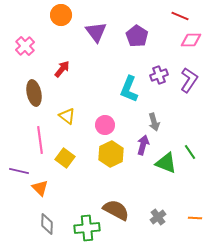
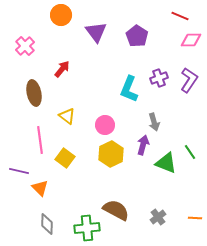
purple cross: moved 3 px down
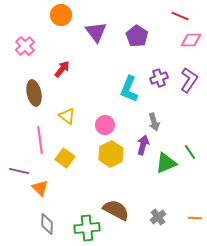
green triangle: rotated 45 degrees counterclockwise
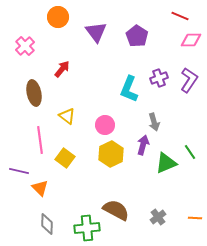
orange circle: moved 3 px left, 2 px down
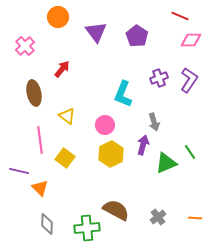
cyan L-shape: moved 6 px left, 5 px down
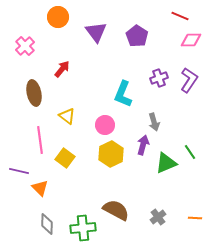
green cross: moved 4 px left
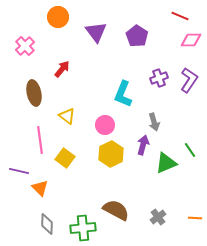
green line: moved 2 px up
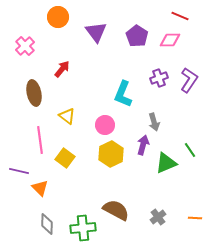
pink diamond: moved 21 px left
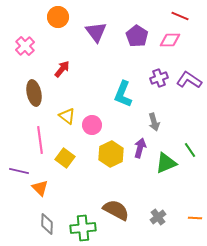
purple L-shape: rotated 90 degrees counterclockwise
pink circle: moved 13 px left
purple arrow: moved 3 px left, 3 px down
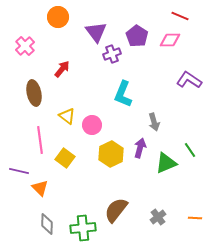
purple cross: moved 47 px left, 24 px up
brown semicircle: rotated 80 degrees counterclockwise
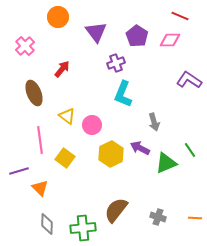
purple cross: moved 4 px right, 9 px down
brown ellipse: rotated 10 degrees counterclockwise
purple arrow: rotated 78 degrees counterclockwise
purple line: rotated 30 degrees counterclockwise
gray cross: rotated 35 degrees counterclockwise
